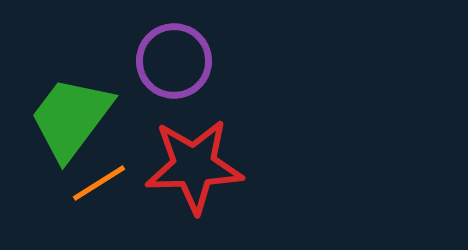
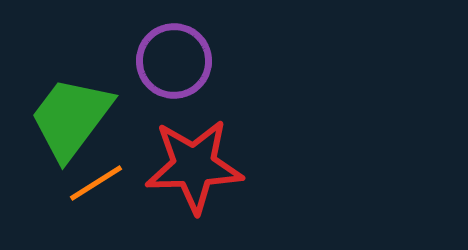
orange line: moved 3 px left
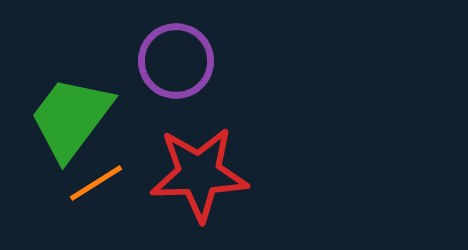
purple circle: moved 2 px right
red star: moved 5 px right, 8 px down
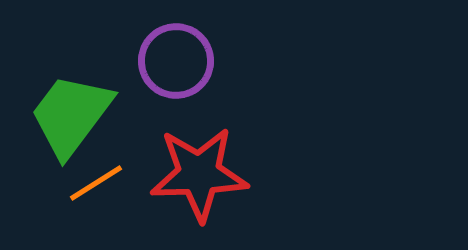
green trapezoid: moved 3 px up
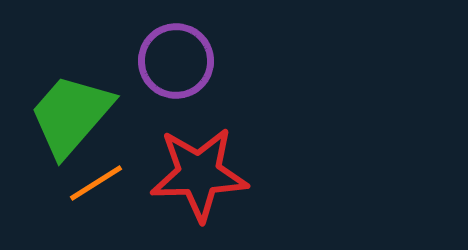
green trapezoid: rotated 4 degrees clockwise
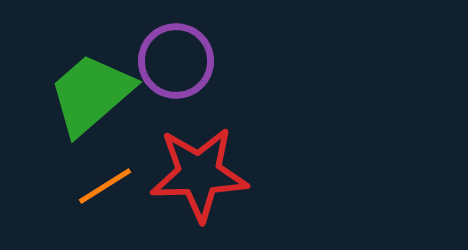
green trapezoid: moved 20 px right, 21 px up; rotated 8 degrees clockwise
orange line: moved 9 px right, 3 px down
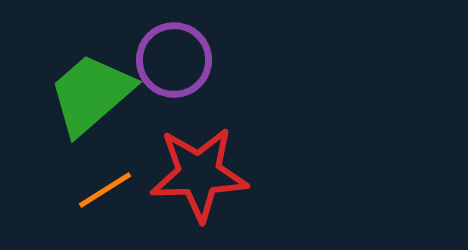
purple circle: moved 2 px left, 1 px up
orange line: moved 4 px down
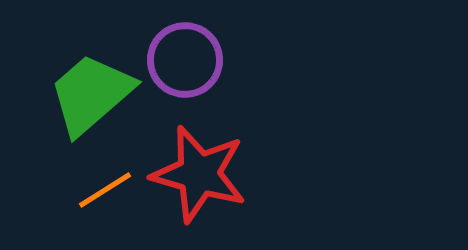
purple circle: moved 11 px right
red star: rotated 18 degrees clockwise
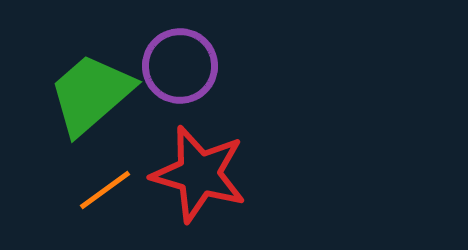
purple circle: moved 5 px left, 6 px down
orange line: rotated 4 degrees counterclockwise
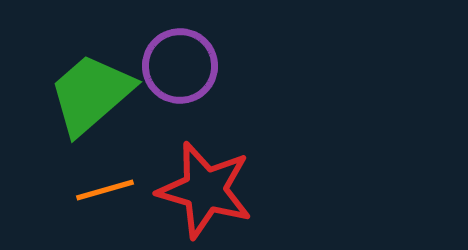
red star: moved 6 px right, 16 px down
orange line: rotated 20 degrees clockwise
